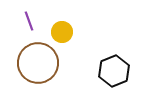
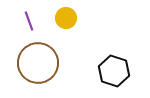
yellow circle: moved 4 px right, 14 px up
black hexagon: rotated 20 degrees counterclockwise
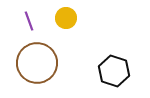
brown circle: moved 1 px left
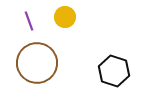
yellow circle: moved 1 px left, 1 px up
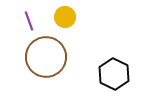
brown circle: moved 9 px right, 6 px up
black hexagon: moved 3 px down; rotated 8 degrees clockwise
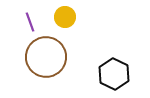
purple line: moved 1 px right, 1 px down
